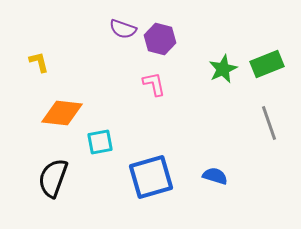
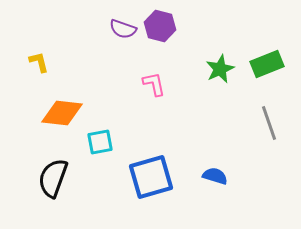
purple hexagon: moved 13 px up
green star: moved 3 px left
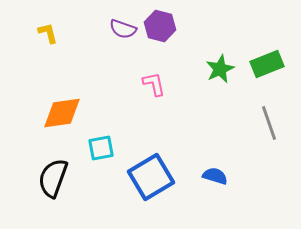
yellow L-shape: moved 9 px right, 29 px up
orange diamond: rotated 15 degrees counterclockwise
cyan square: moved 1 px right, 6 px down
blue square: rotated 15 degrees counterclockwise
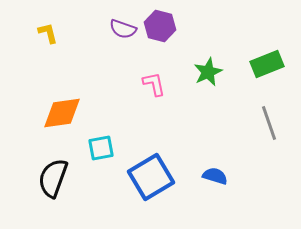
green star: moved 12 px left, 3 px down
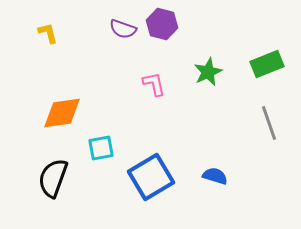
purple hexagon: moved 2 px right, 2 px up
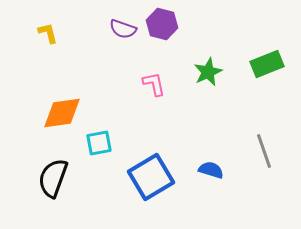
gray line: moved 5 px left, 28 px down
cyan square: moved 2 px left, 5 px up
blue semicircle: moved 4 px left, 6 px up
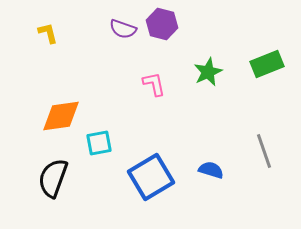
orange diamond: moved 1 px left, 3 px down
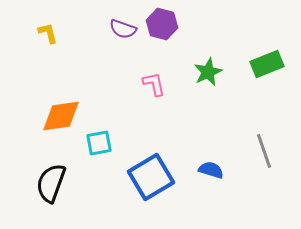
black semicircle: moved 2 px left, 5 px down
